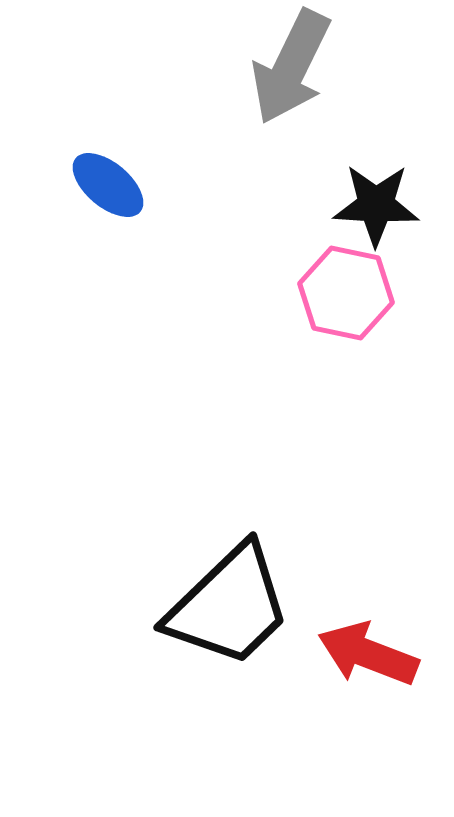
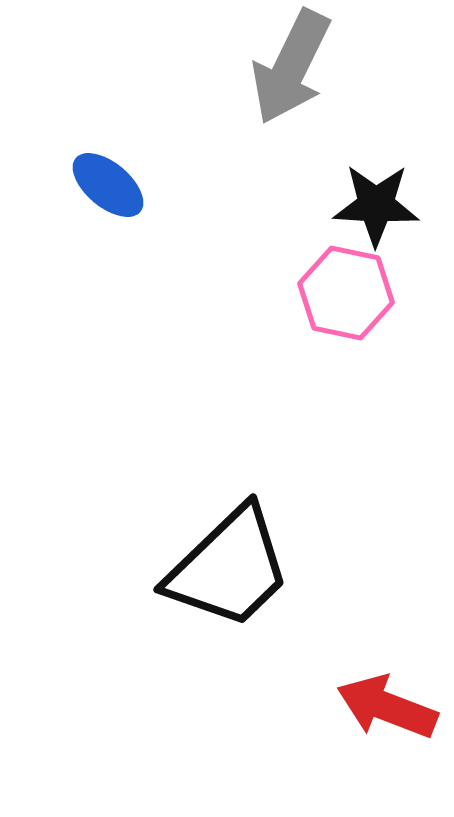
black trapezoid: moved 38 px up
red arrow: moved 19 px right, 53 px down
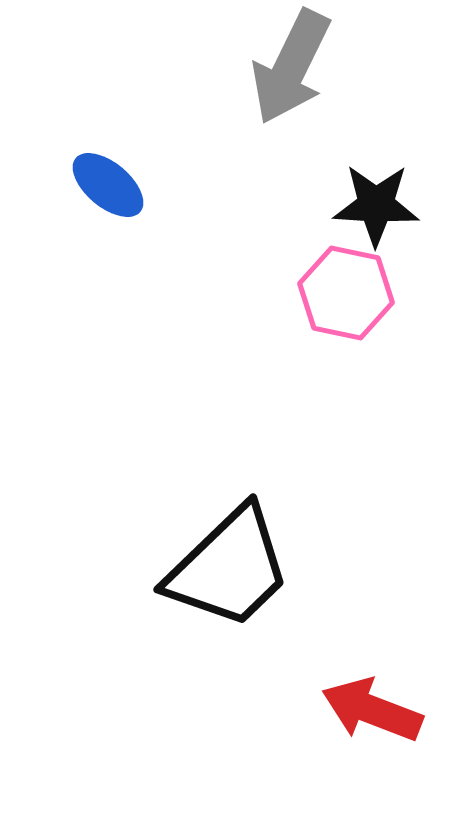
red arrow: moved 15 px left, 3 px down
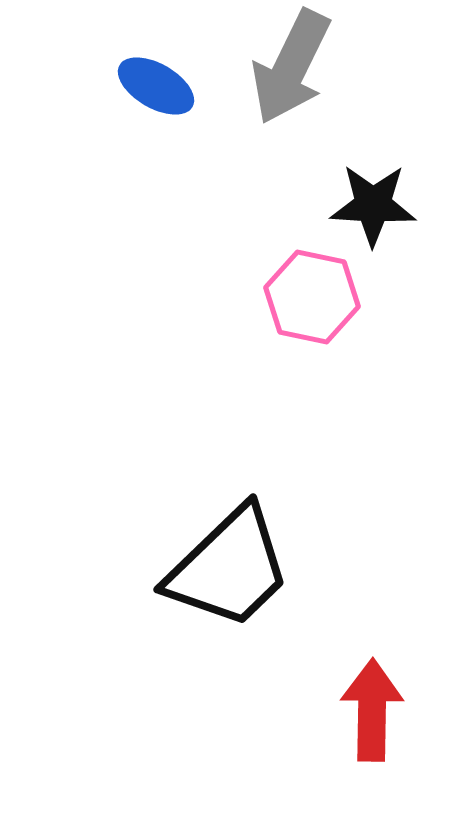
blue ellipse: moved 48 px right, 99 px up; rotated 10 degrees counterclockwise
black star: moved 3 px left
pink hexagon: moved 34 px left, 4 px down
red arrow: rotated 70 degrees clockwise
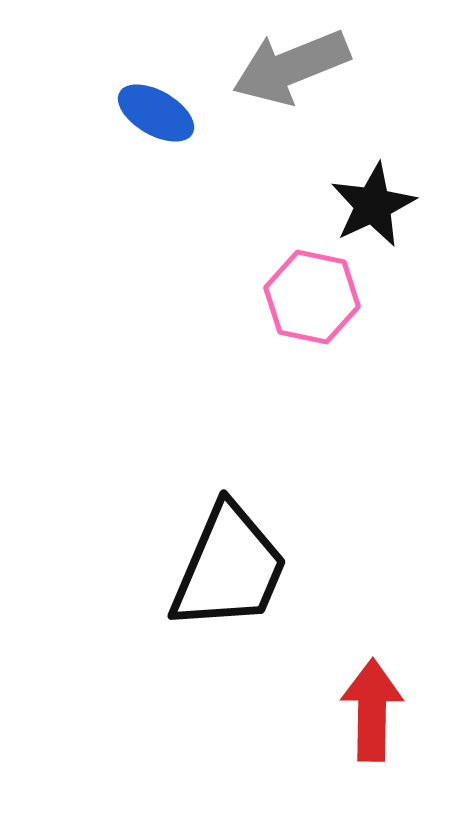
gray arrow: rotated 42 degrees clockwise
blue ellipse: moved 27 px down
black star: rotated 28 degrees counterclockwise
black trapezoid: rotated 23 degrees counterclockwise
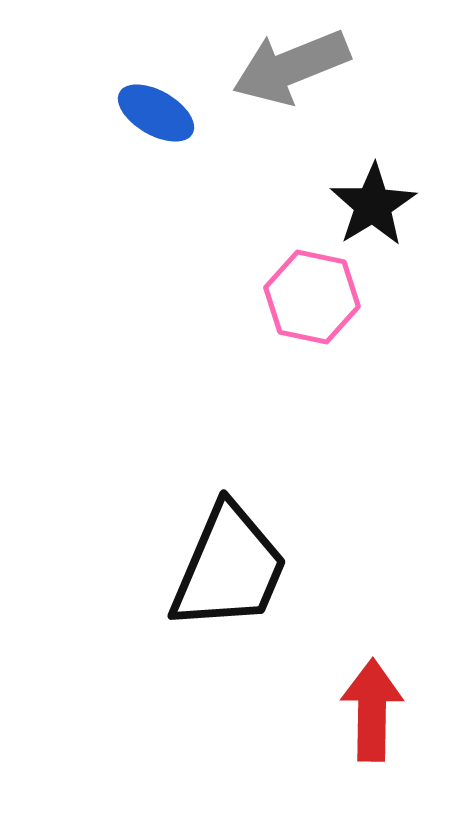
black star: rotated 6 degrees counterclockwise
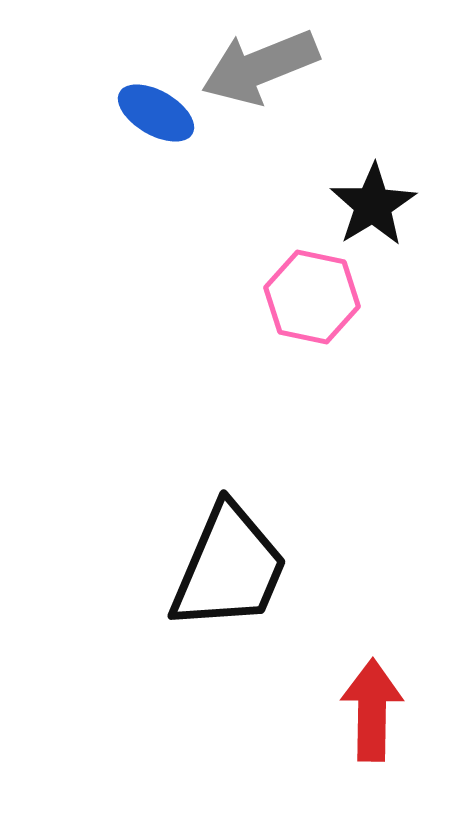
gray arrow: moved 31 px left
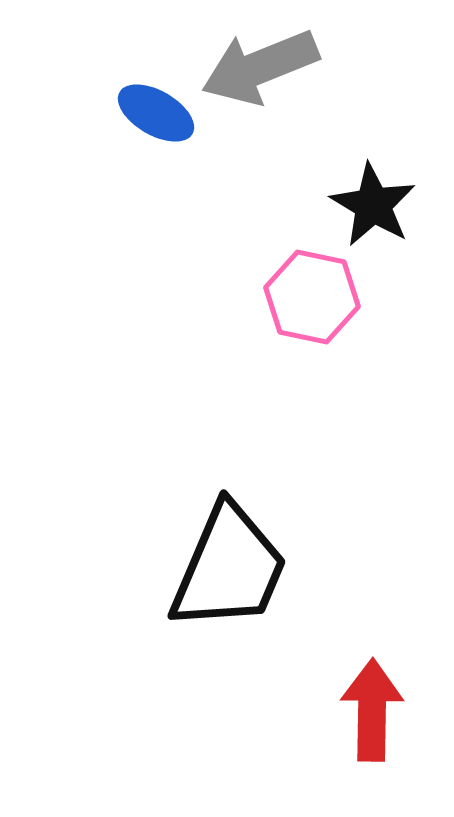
black star: rotated 10 degrees counterclockwise
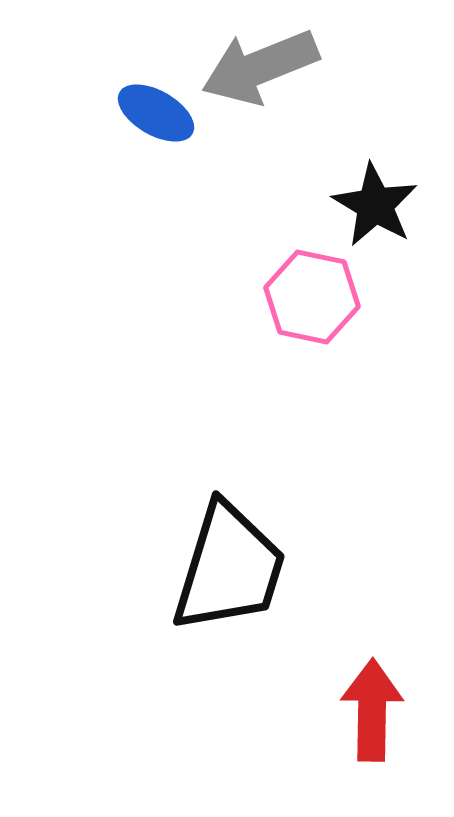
black star: moved 2 px right
black trapezoid: rotated 6 degrees counterclockwise
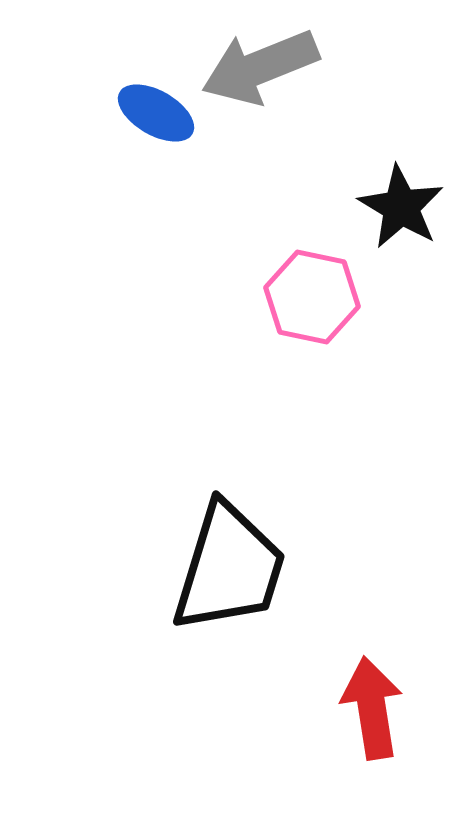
black star: moved 26 px right, 2 px down
red arrow: moved 2 px up; rotated 10 degrees counterclockwise
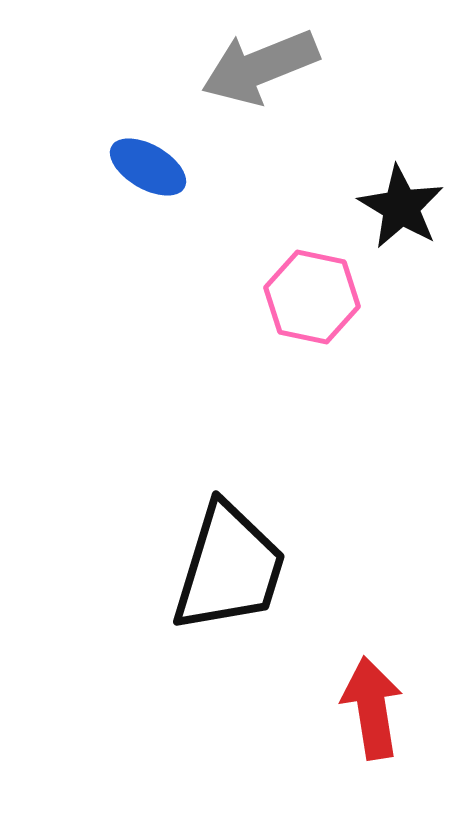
blue ellipse: moved 8 px left, 54 px down
